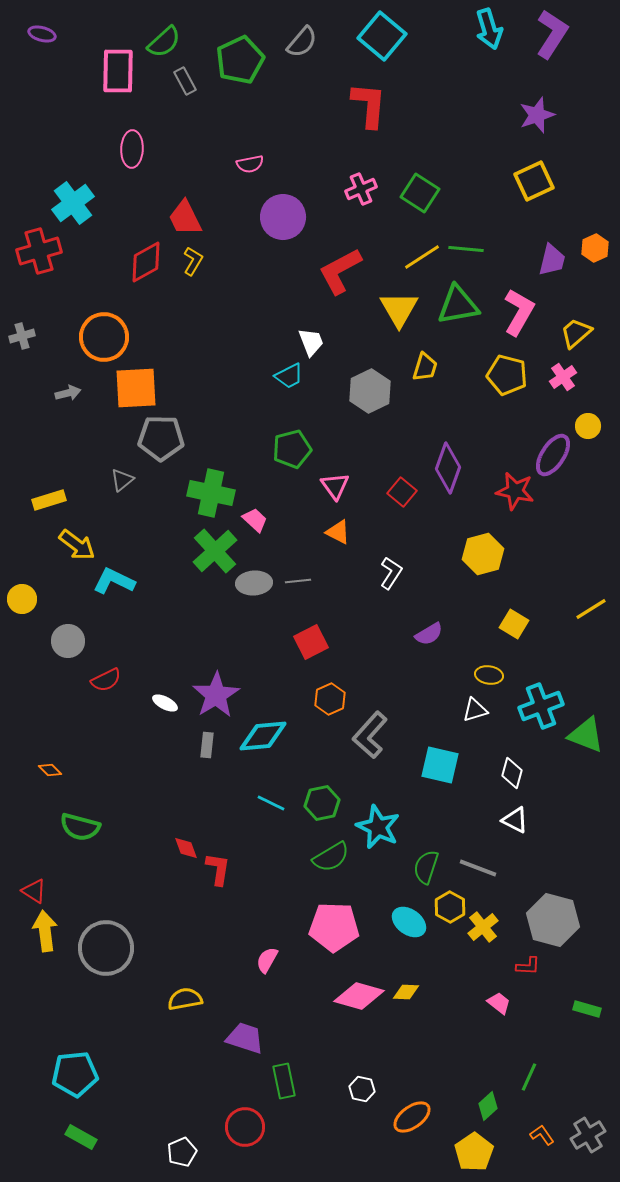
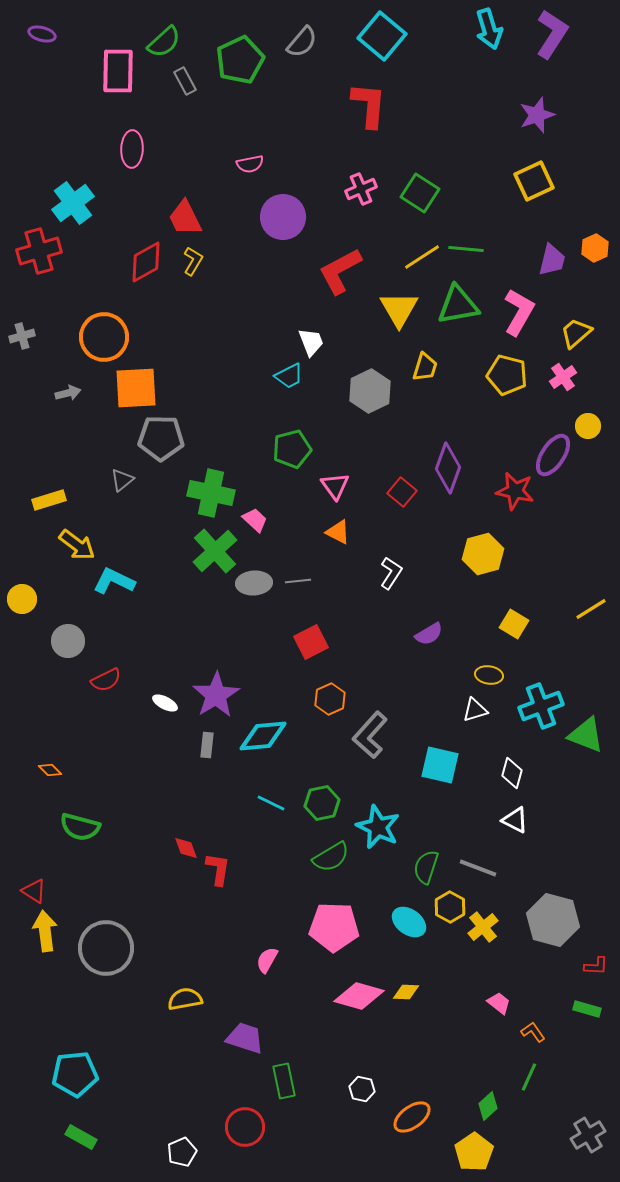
red L-shape at (528, 966): moved 68 px right
orange L-shape at (542, 1135): moved 9 px left, 103 px up
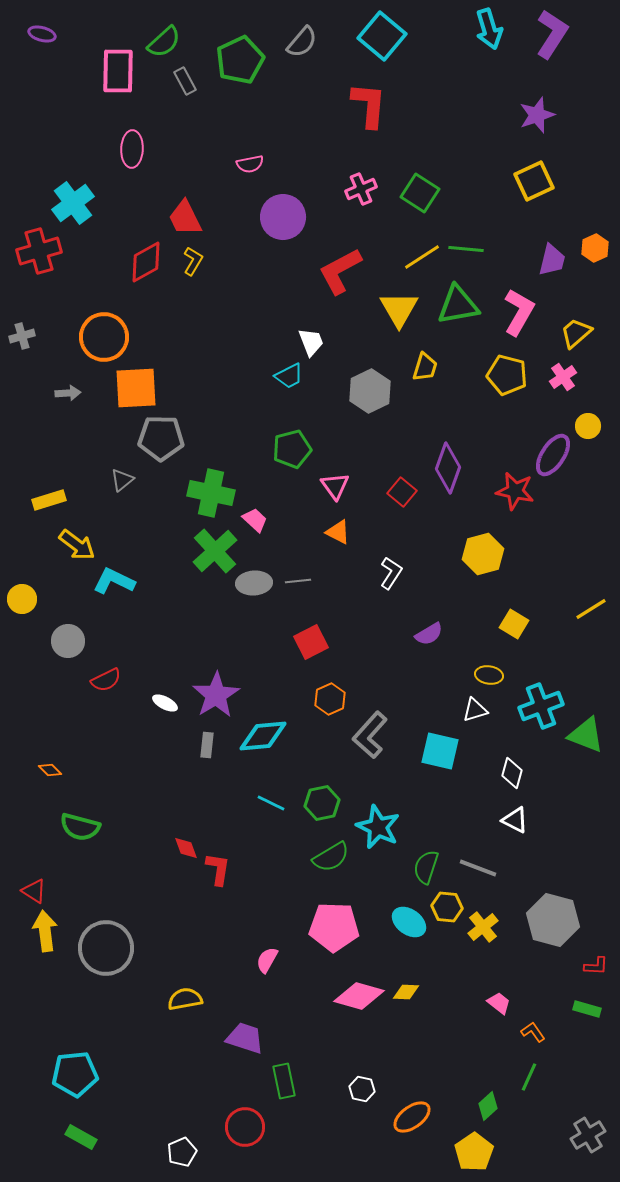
gray arrow at (68, 393): rotated 10 degrees clockwise
cyan square at (440, 765): moved 14 px up
yellow hexagon at (450, 907): moved 3 px left; rotated 24 degrees counterclockwise
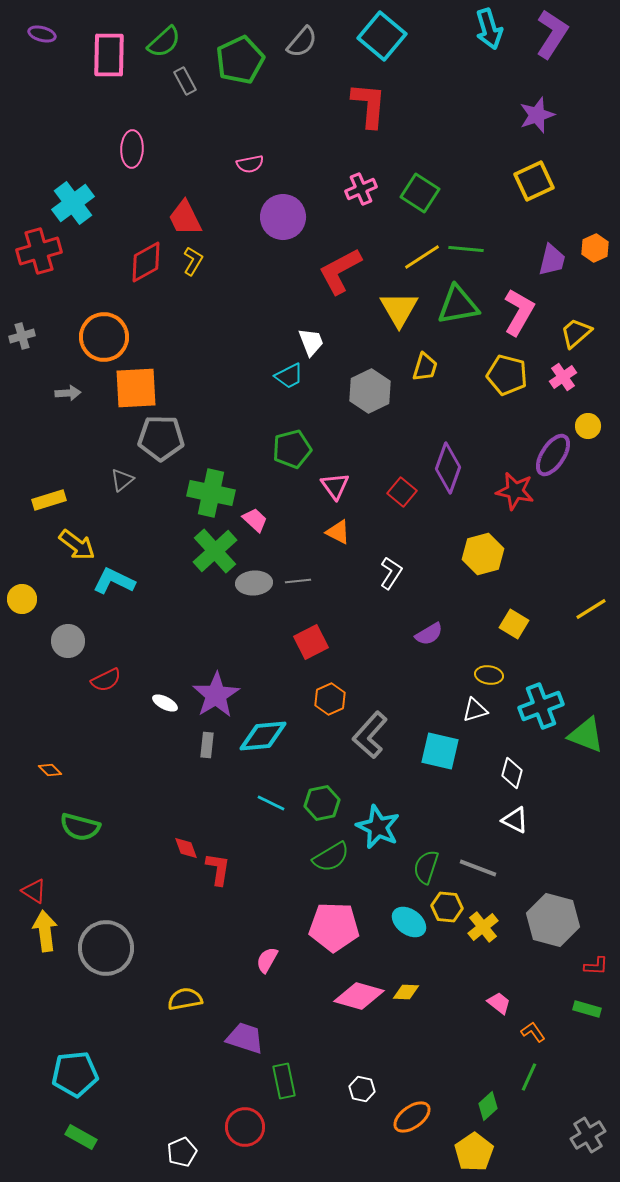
pink rectangle at (118, 71): moved 9 px left, 16 px up
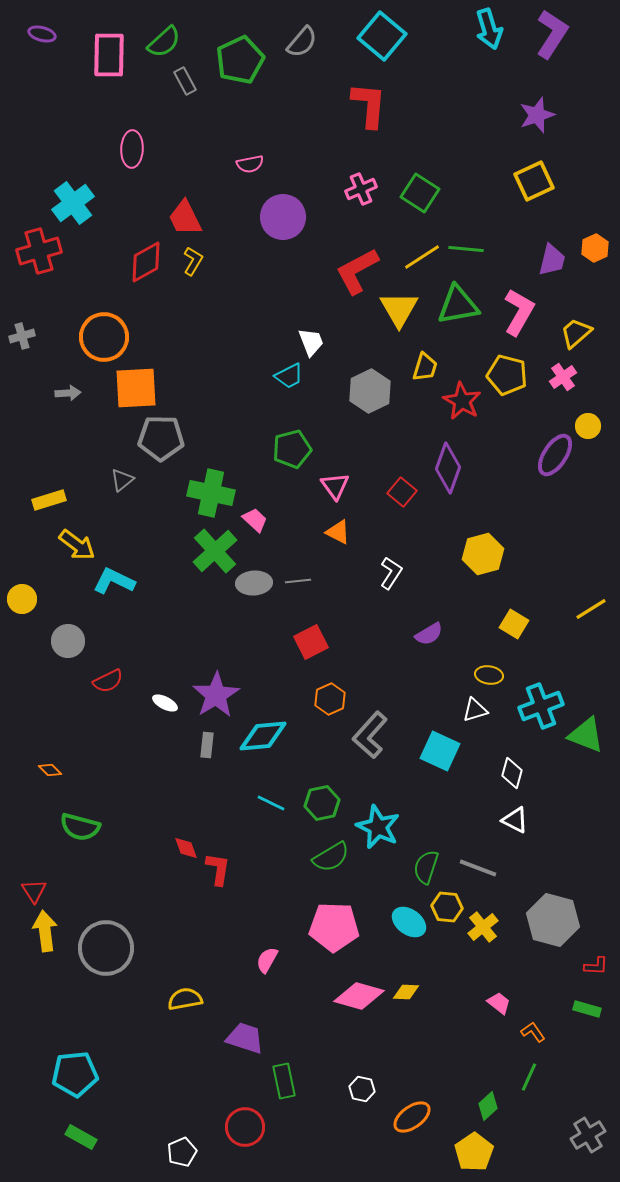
red L-shape at (340, 271): moved 17 px right
purple ellipse at (553, 455): moved 2 px right
red star at (515, 491): moved 53 px left, 90 px up; rotated 18 degrees clockwise
red semicircle at (106, 680): moved 2 px right, 1 px down
cyan square at (440, 751): rotated 12 degrees clockwise
red triangle at (34, 891): rotated 24 degrees clockwise
